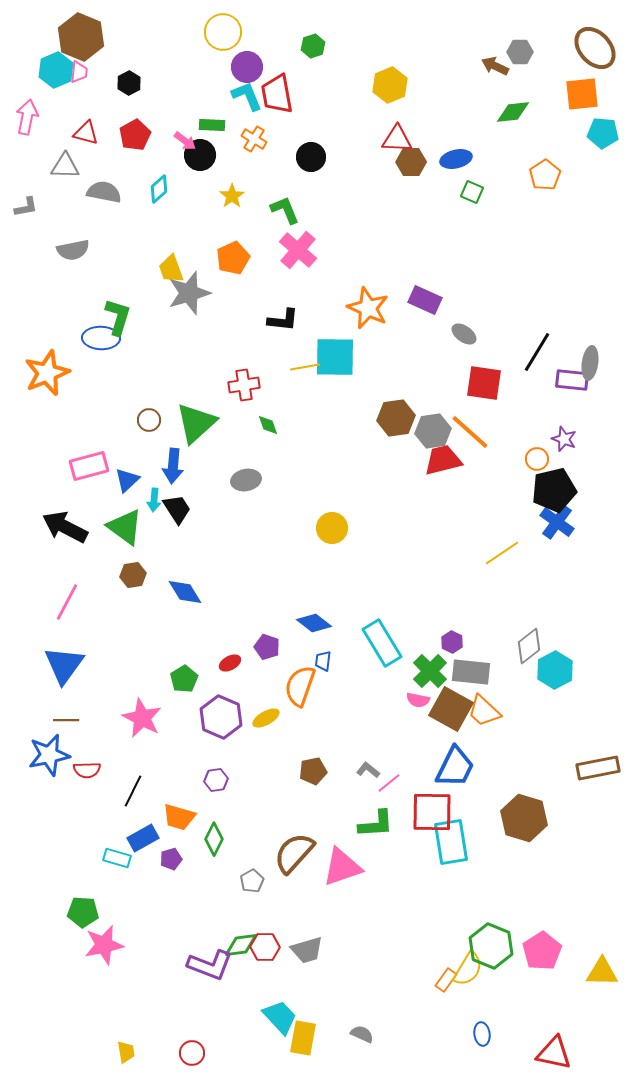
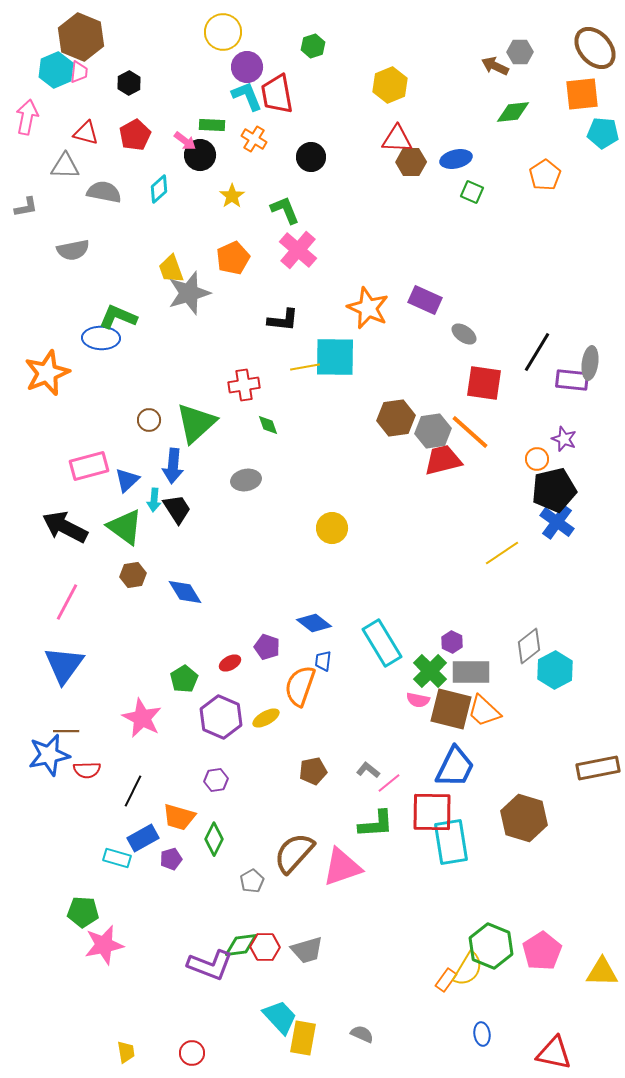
green L-shape at (118, 317): rotated 84 degrees counterclockwise
gray rectangle at (471, 672): rotated 6 degrees counterclockwise
brown square at (451, 709): rotated 15 degrees counterclockwise
brown line at (66, 720): moved 11 px down
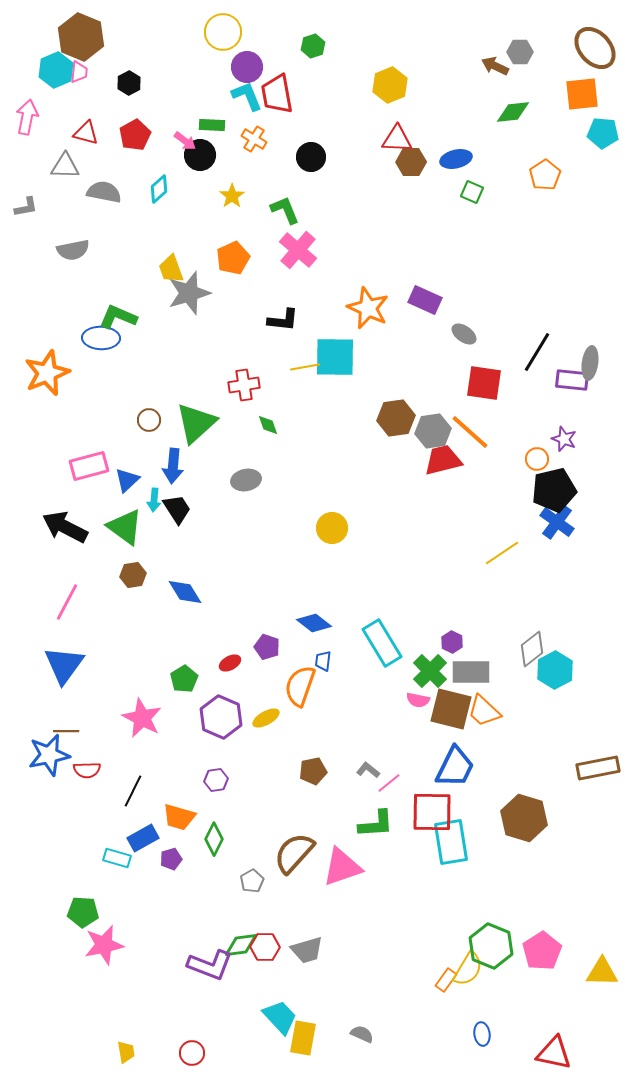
gray diamond at (529, 646): moved 3 px right, 3 px down
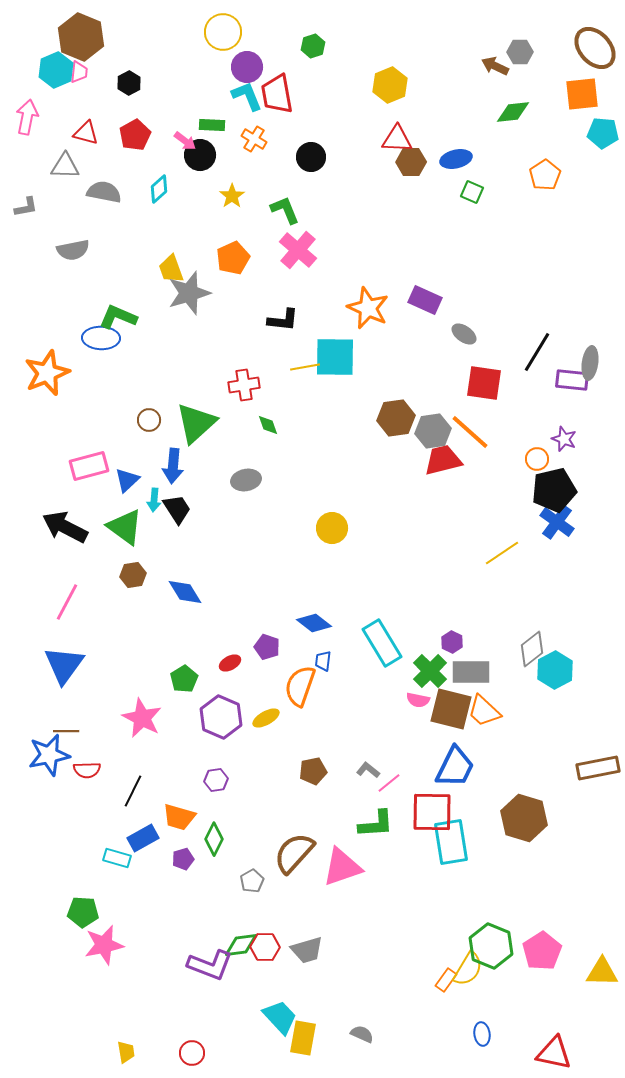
purple pentagon at (171, 859): moved 12 px right
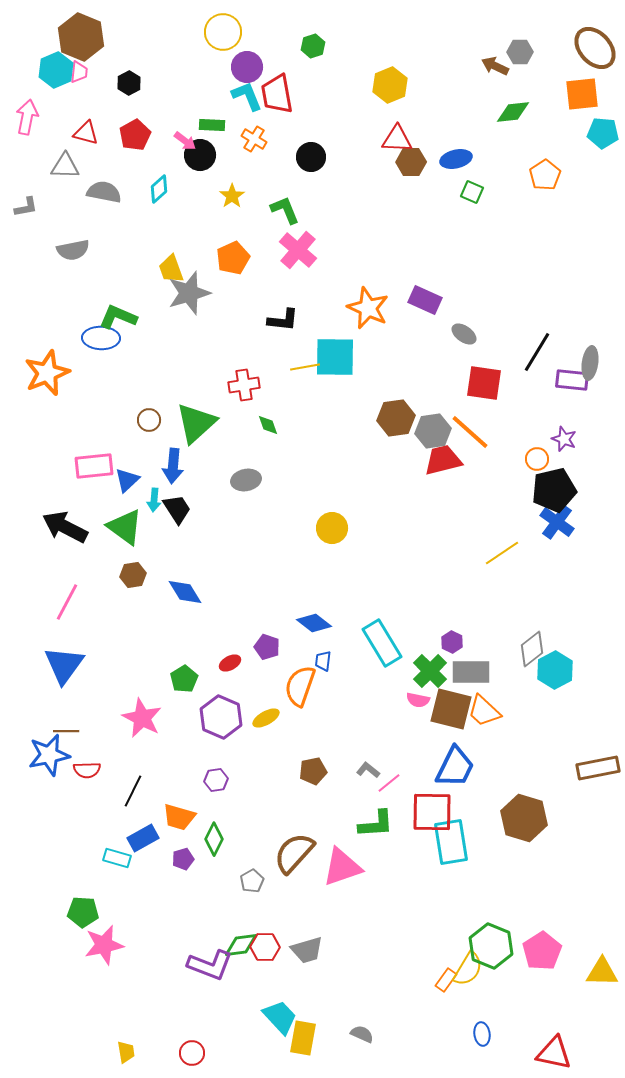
pink rectangle at (89, 466): moved 5 px right; rotated 9 degrees clockwise
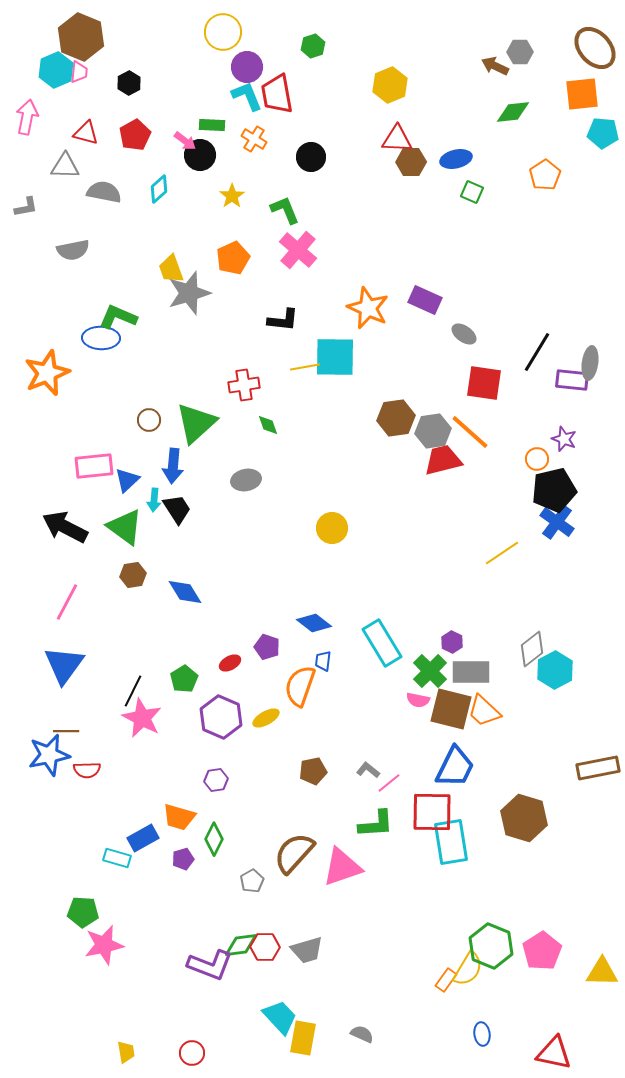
black line at (133, 791): moved 100 px up
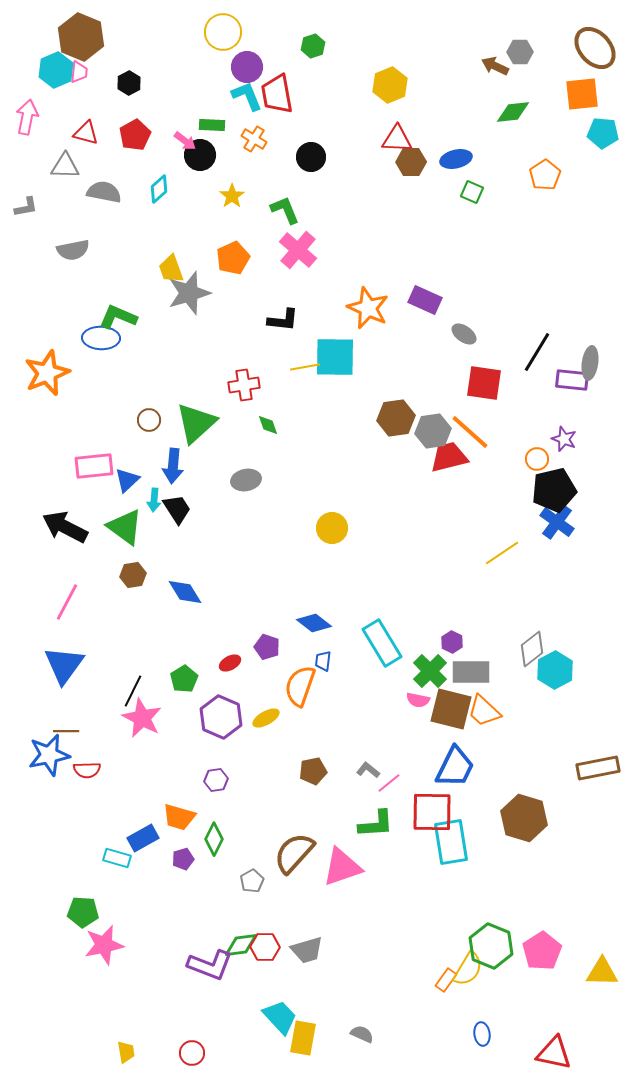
red trapezoid at (443, 460): moved 6 px right, 3 px up
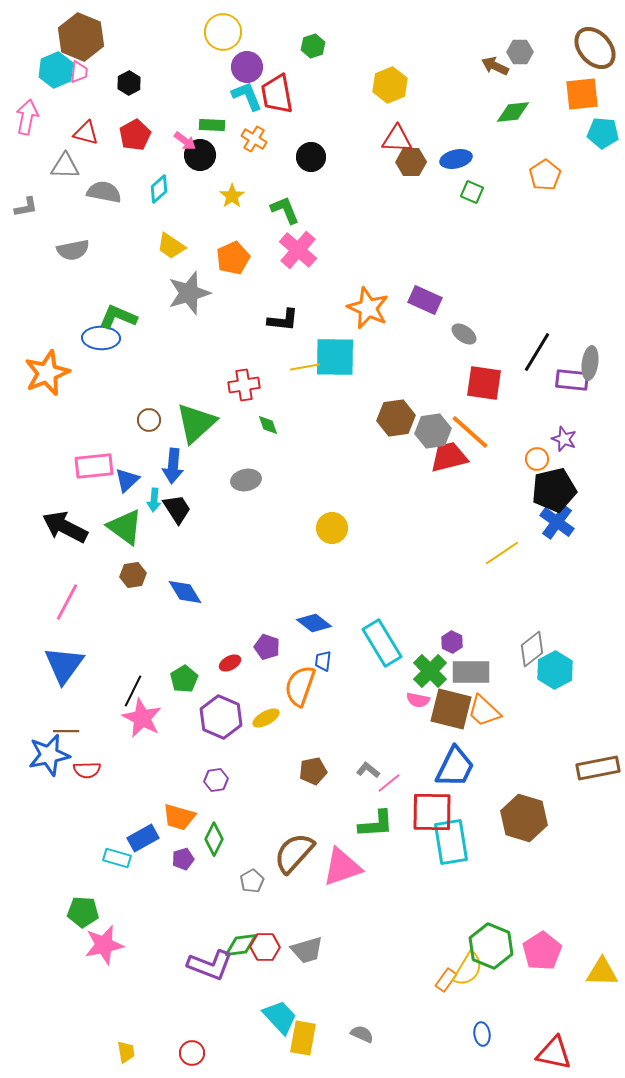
yellow trapezoid at (171, 269): moved 23 px up; rotated 36 degrees counterclockwise
